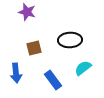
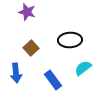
brown square: moved 3 px left; rotated 28 degrees counterclockwise
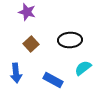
brown square: moved 4 px up
blue rectangle: rotated 24 degrees counterclockwise
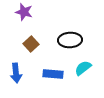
purple star: moved 3 px left
blue rectangle: moved 6 px up; rotated 24 degrees counterclockwise
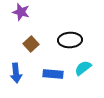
purple star: moved 3 px left
